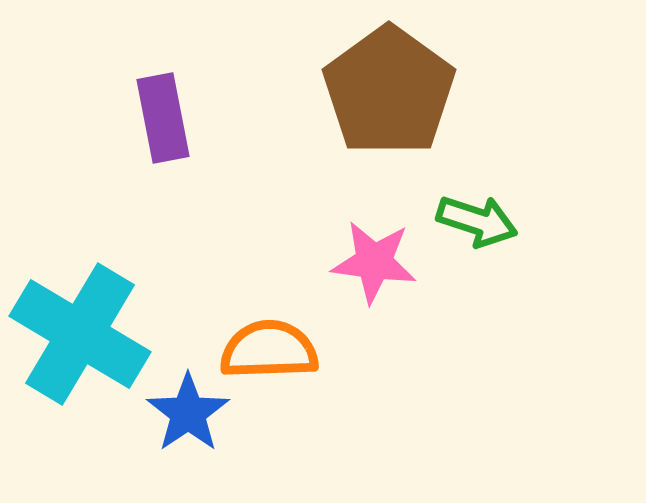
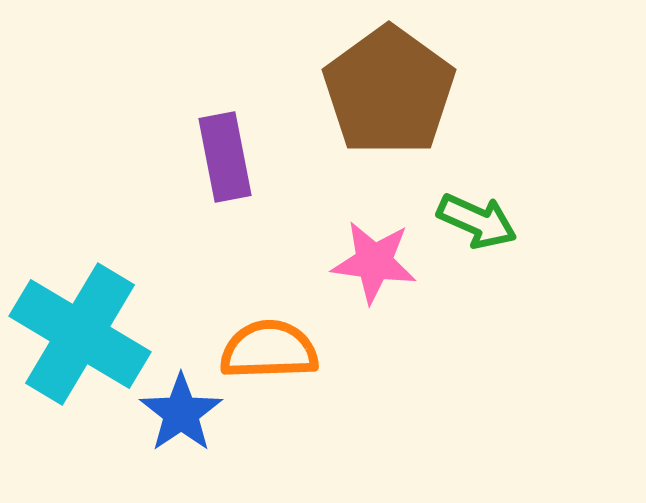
purple rectangle: moved 62 px right, 39 px down
green arrow: rotated 6 degrees clockwise
blue star: moved 7 px left
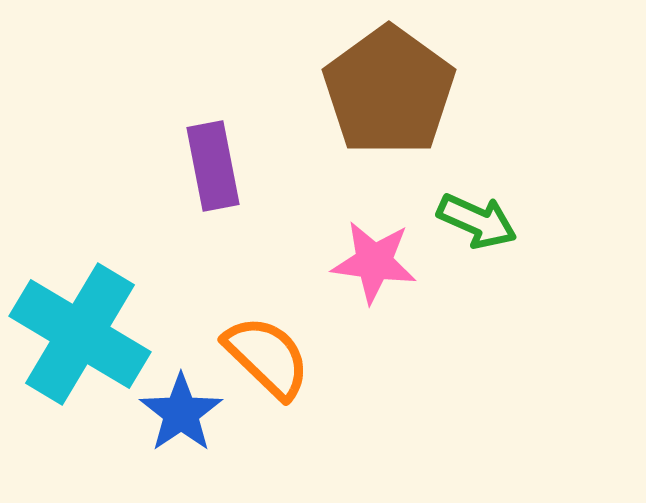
purple rectangle: moved 12 px left, 9 px down
orange semicircle: moved 2 px left, 7 px down; rotated 46 degrees clockwise
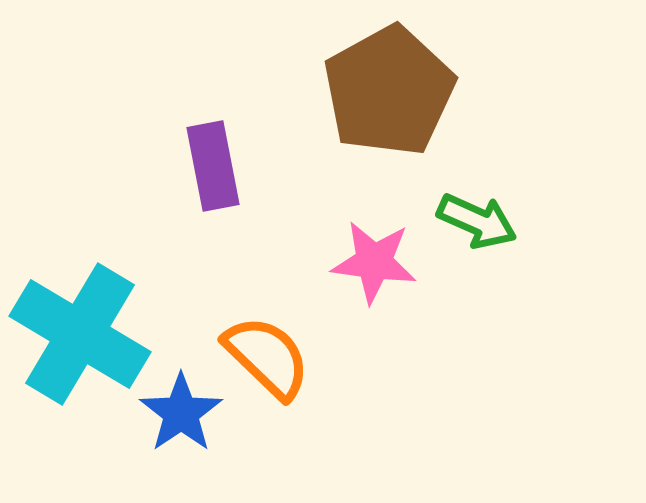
brown pentagon: rotated 7 degrees clockwise
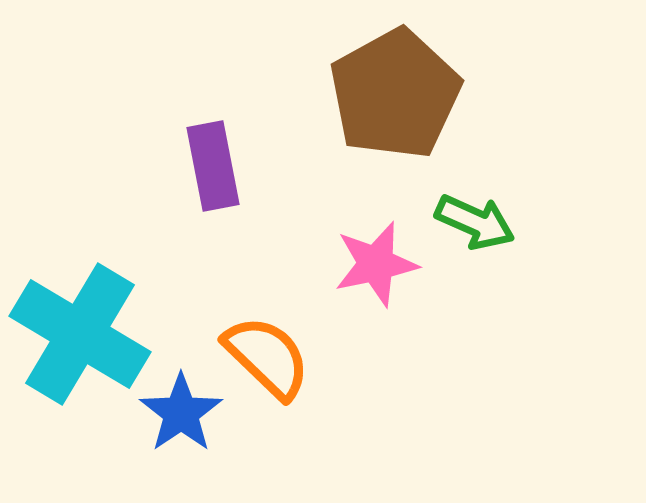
brown pentagon: moved 6 px right, 3 px down
green arrow: moved 2 px left, 1 px down
pink star: moved 2 px right, 2 px down; rotated 20 degrees counterclockwise
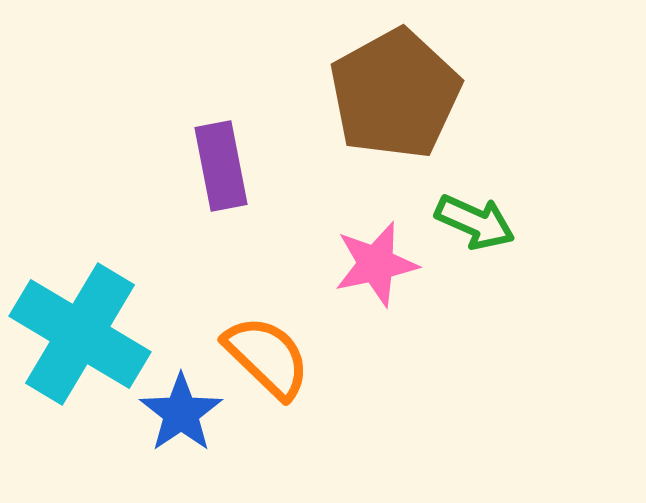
purple rectangle: moved 8 px right
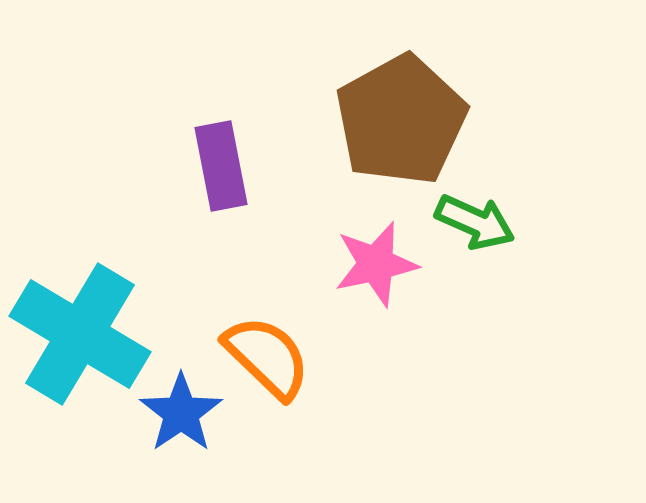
brown pentagon: moved 6 px right, 26 px down
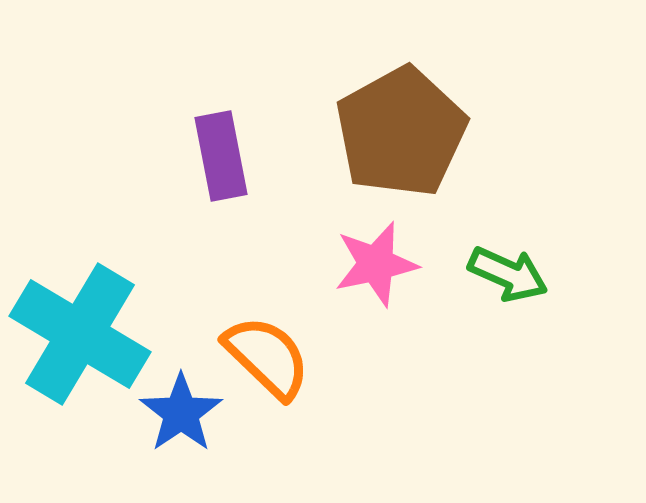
brown pentagon: moved 12 px down
purple rectangle: moved 10 px up
green arrow: moved 33 px right, 52 px down
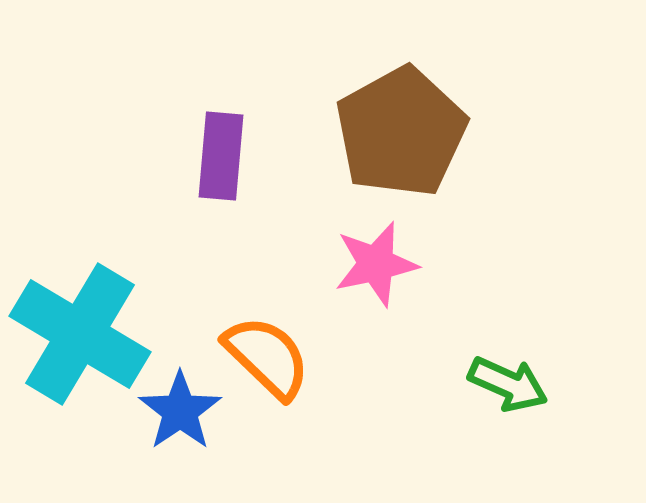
purple rectangle: rotated 16 degrees clockwise
green arrow: moved 110 px down
blue star: moved 1 px left, 2 px up
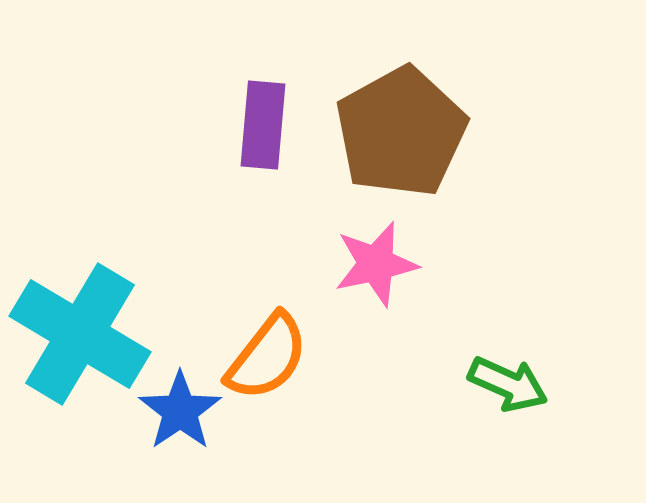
purple rectangle: moved 42 px right, 31 px up
orange semicircle: rotated 84 degrees clockwise
